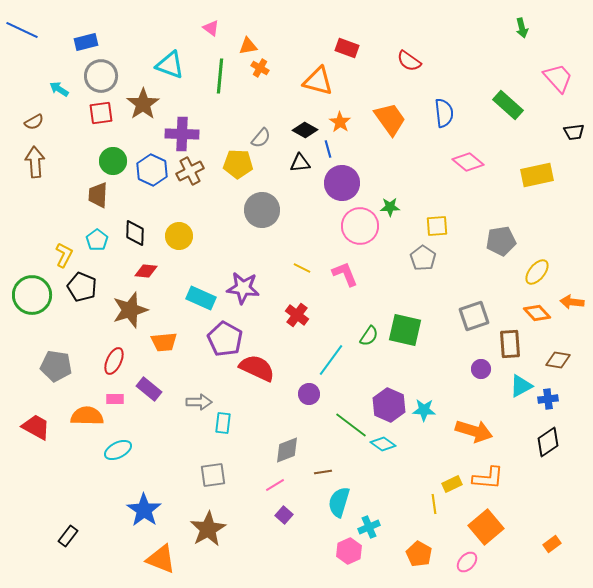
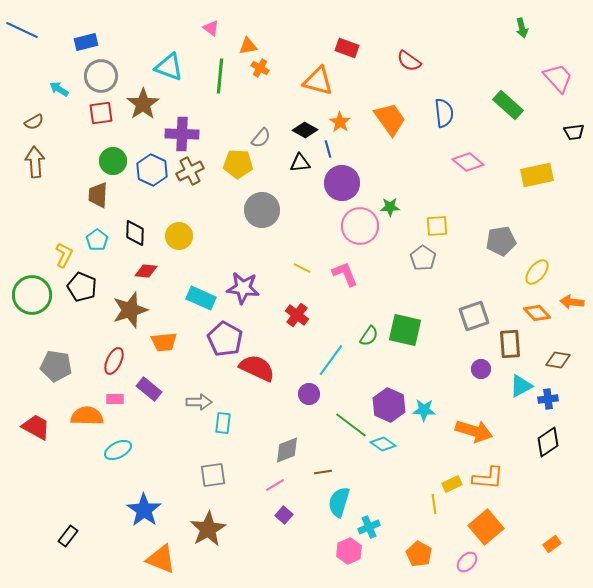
cyan triangle at (170, 65): moved 1 px left, 2 px down
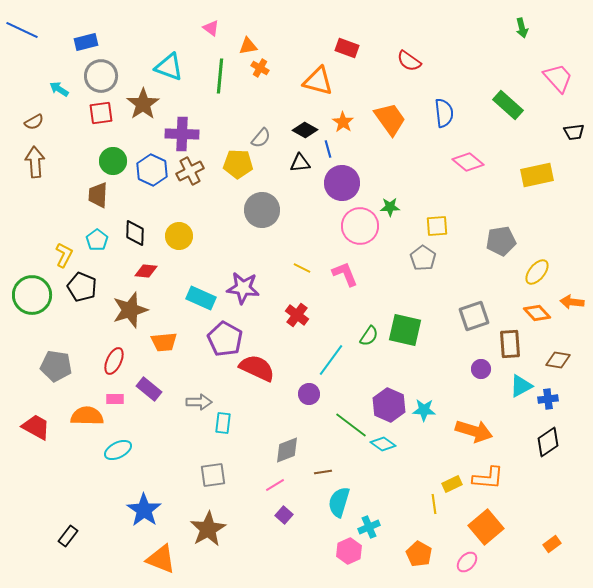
orange star at (340, 122): moved 3 px right
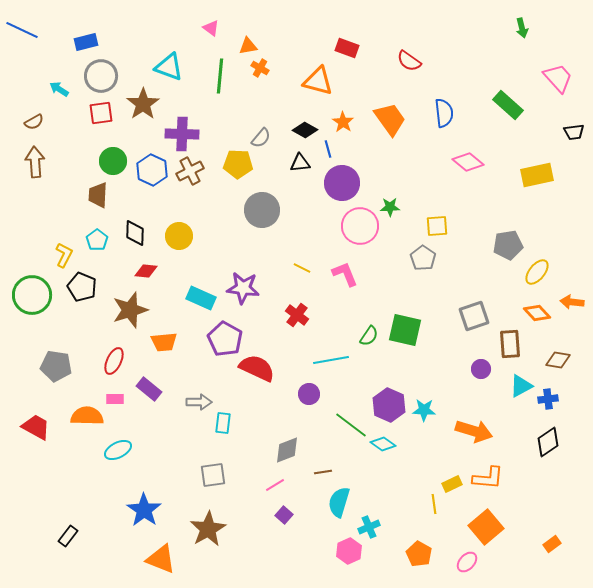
gray pentagon at (501, 241): moved 7 px right, 4 px down
cyan line at (331, 360): rotated 44 degrees clockwise
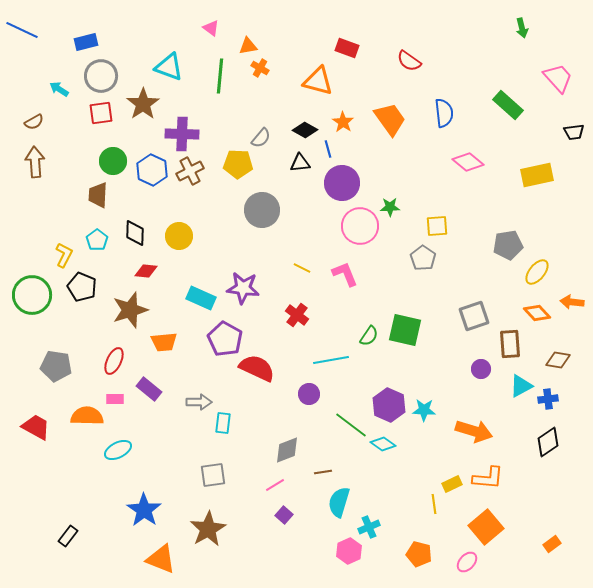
orange pentagon at (419, 554): rotated 15 degrees counterclockwise
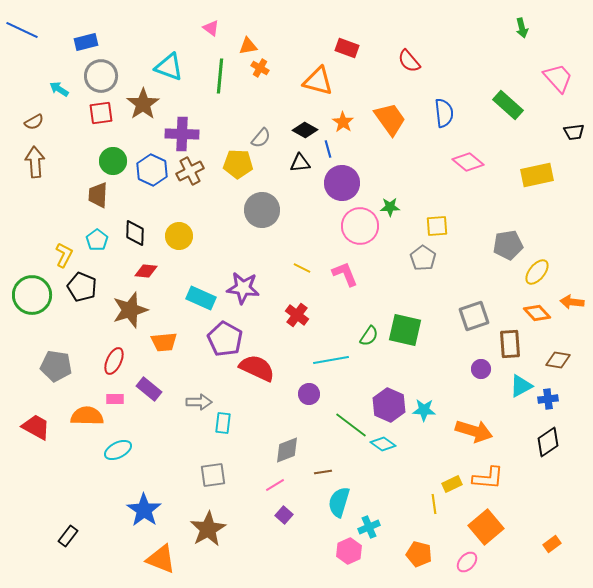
red semicircle at (409, 61): rotated 15 degrees clockwise
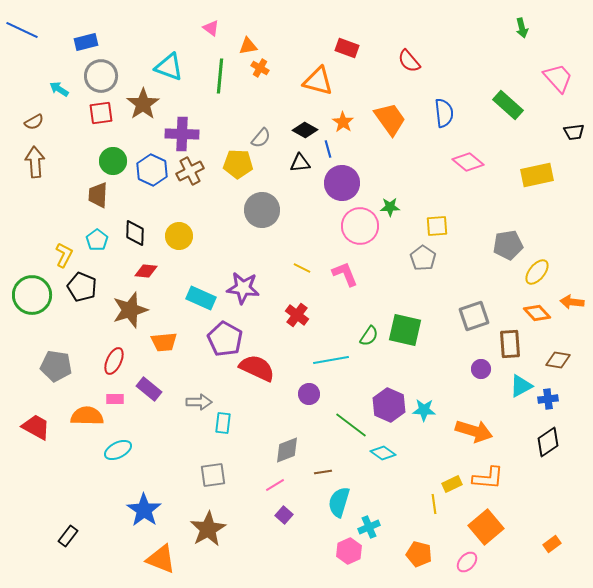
cyan diamond at (383, 444): moved 9 px down
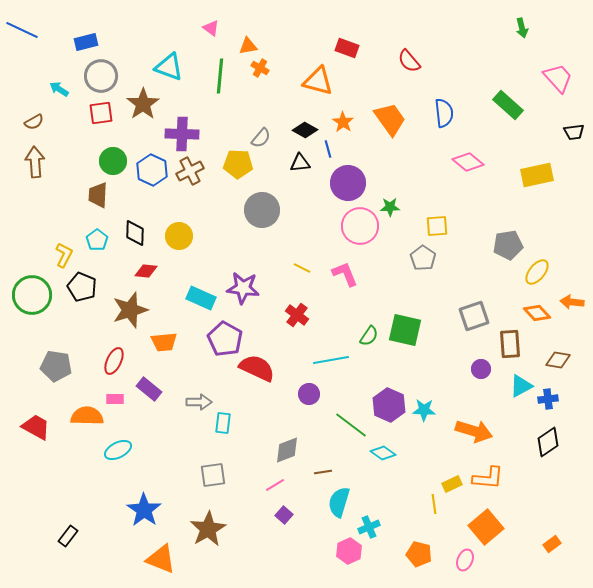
purple circle at (342, 183): moved 6 px right
pink ellipse at (467, 562): moved 2 px left, 2 px up; rotated 20 degrees counterclockwise
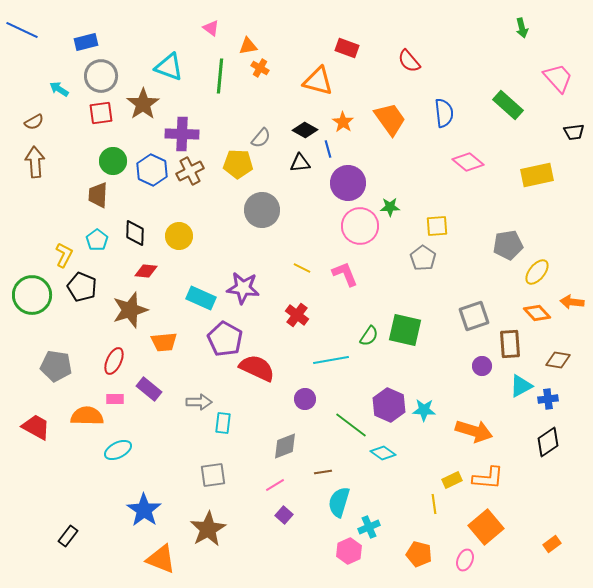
purple circle at (481, 369): moved 1 px right, 3 px up
purple circle at (309, 394): moved 4 px left, 5 px down
gray diamond at (287, 450): moved 2 px left, 4 px up
yellow rectangle at (452, 484): moved 4 px up
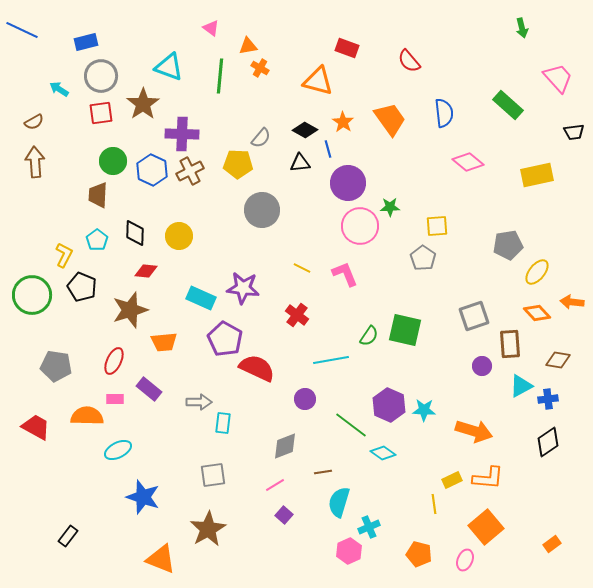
blue star at (144, 510): moved 1 px left, 13 px up; rotated 16 degrees counterclockwise
